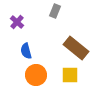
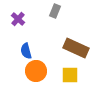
purple cross: moved 1 px right, 3 px up
brown rectangle: rotated 15 degrees counterclockwise
orange circle: moved 4 px up
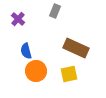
yellow square: moved 1 px left, 1 px up; rotated 12 degrees counterclockwise
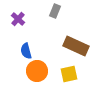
brown rectangle: moved 2 px up
orange circle: moved 1 px right
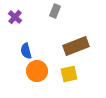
purple cross: moved 3 px left, 2 px up
brown rectangle: rotated 45 degrees counterclockwise
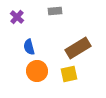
gray rectangle: rotated 64 degrees clockwise
purple cross: moved 2 px right
brown rectangle: moved 2 px right, 2 px down; rotated 10 degrees counterclockwise
blue semicircle: moved 3 px right, 4 px up
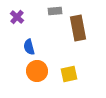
brown rectangle: moved 20 px up; rotated 70 degrees counterclockwise
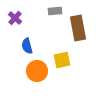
purple cross: moved 2 px left, 1 px down
blue semicircle: moved 2 px left, 1 px up
yellow square: moved 7 px left, 14 px up
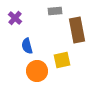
brown rectangle: moved 1 px left, 2 px down
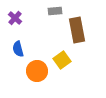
blue semicircle: moved 9 px left, 3 px down
yellow square: rotated 24 degrees counterclockwise
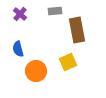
purple cross: moved 5 px right, 4 px up
yellow square: moved 6 px right, 2 px down; rotated 12 degrees clockwise
orange circle: moved 1 px left
